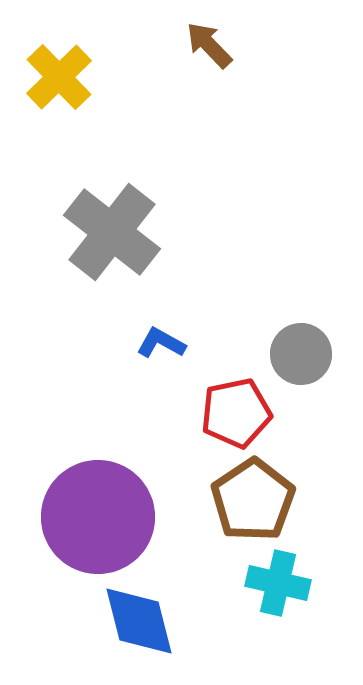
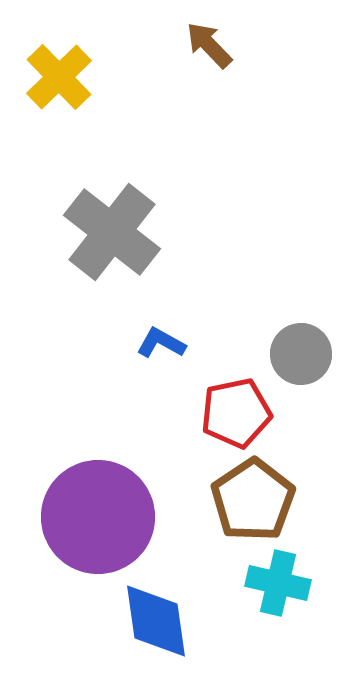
blue diamond: moved 17 px right; rotated 6 degrees clockwise
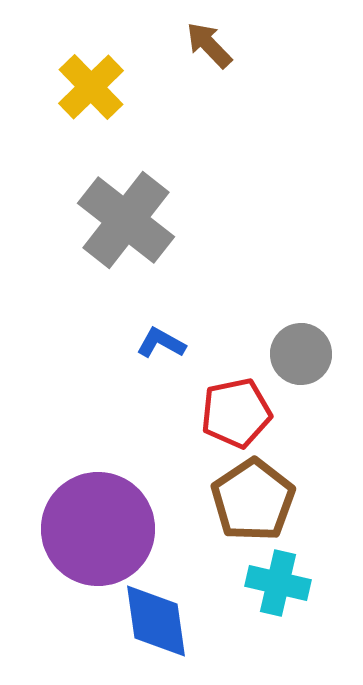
yellow cross: moved 32 px right, 10 px down
gray cross: moved 14 px right, 12 px up
purple circle: moved 12 px down
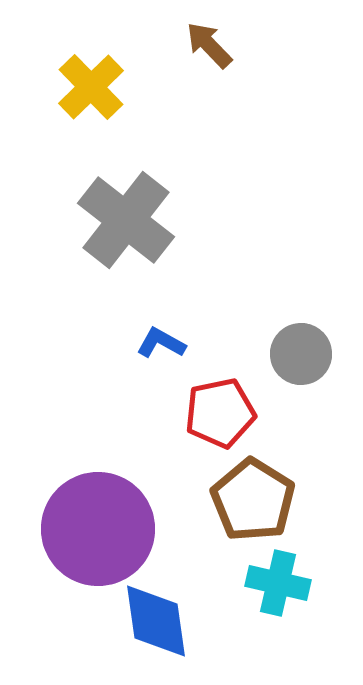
red pentagon: moved 16 px left
brown pentagon: rotated 6 degrees counterclockwise
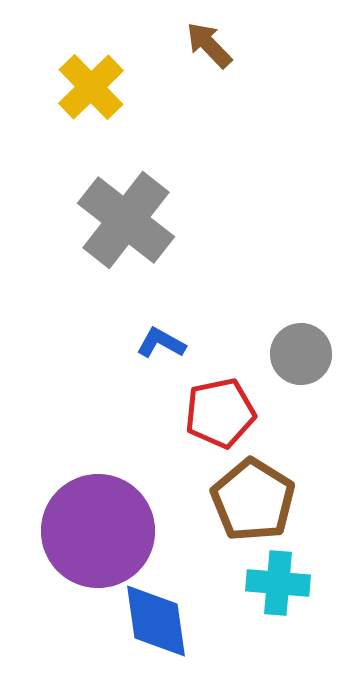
purple circle: moved 2 px down
cyan cross: rotated 8 degrees counterclockwise
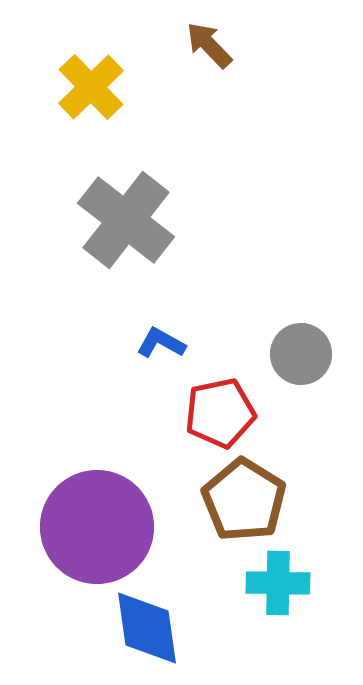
brown pentagon: moved 9 px left
purple circle: moved 1 px left, 4 px up
cyan cross: rotated 4 degrees counterclockwise
blue diamond: moved 9 px left, 7 px down
